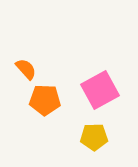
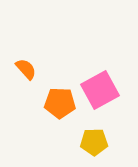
orange pentagon: moved 15 px right, 3 px down
yellow pentagon: moved 5 px down
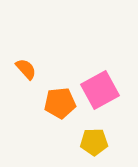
orange pentagon: rotated 8 degrees counterclockwise
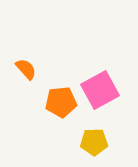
orange pentagon: moved 1 px right, 1 px up
